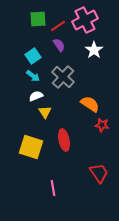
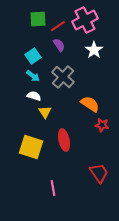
white semicircle: moved 2 px left; rotated 40 degrees clockwise
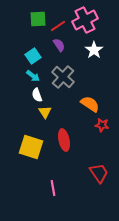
white semicircle: moved 3 px right, 1 px up; rotated 128 degrees counterclockwise
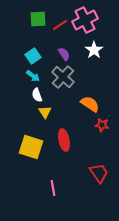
red line: moved 2 px right, 1 px up
purple semicircle: moved 5 px right, 9 px down
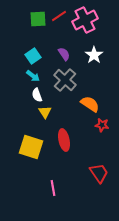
red line: moved 1 px left, 9 px up
white star: moved 5 px down
gray cross: moved 2 px right, 3 px down
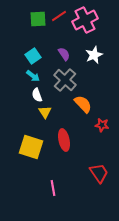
white star: rotated 12 degrees clockwise
orange semicircle: moved 7 px left; rotated 12 degrees clockwise
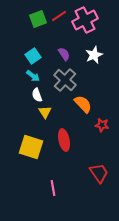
green square: rotated 18 degrees counterclockwise
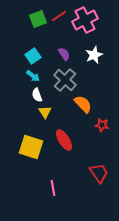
red ellipse: rotated 20 degrees counterclockwise
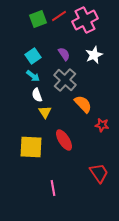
yellow square: rotated 15 degrees counterclockwise
